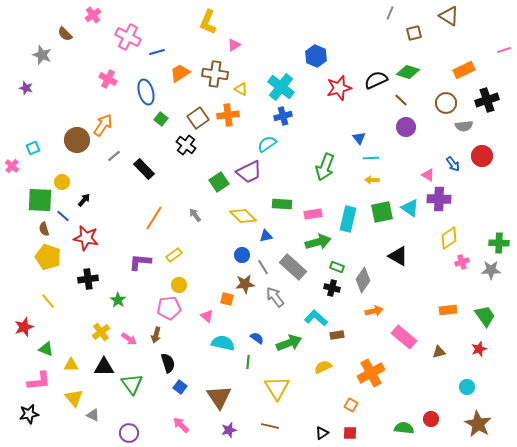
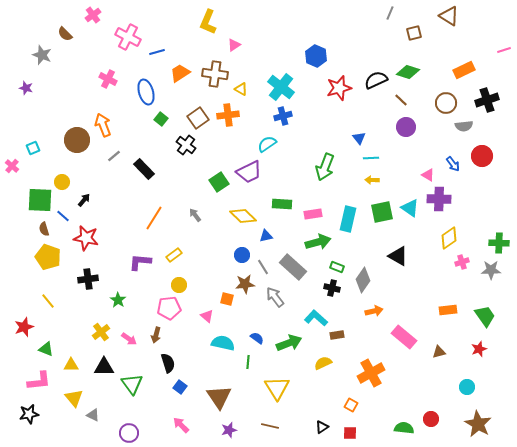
orange arrow at (103, 125): rotated 55 degrees counterclockwise
yellow semicircle at (323, 367): moved 4 px up
black triangle at (322, 433): moved 6 px up
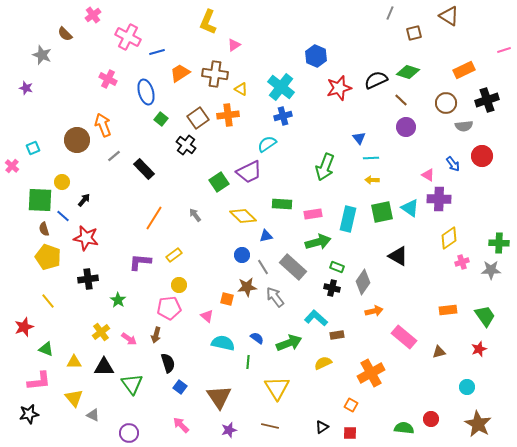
gray diamond at (363, 280): moved 2 px down
brown star at (245, 284): moved 2 px right, 3 px down
yellow triangle at (71, 365): moved 3 px right, 3 px up
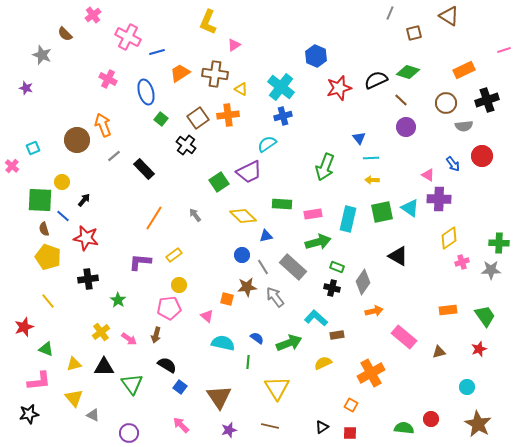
yellow triangle at (74, 362): moved 2 px down; rotated 14 degrees counterclockwise
black semicircle at (168, 363): moved 1 px left, 2 px down; rotated 42 degrees counterclockwise
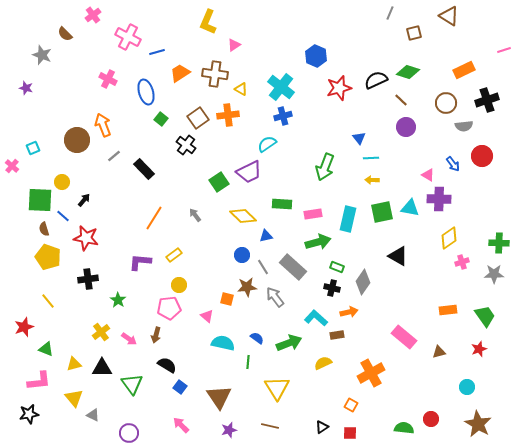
cyan triangle at (410, 208): rotated 24 degrees counterclockwise
gray star at (491, 270): moved 3 px right, 4 px down
orange arrow at (374, 311): moved 25 px left, 1 px down
black triangle at (104, 367): moved 2 px left, 1 px down
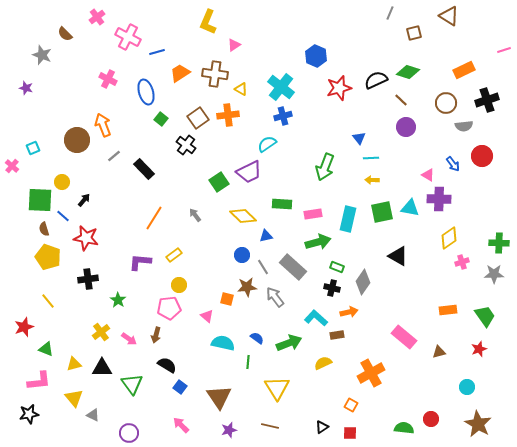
pink cross at (93, 15): moved 4 px right, 2 px down
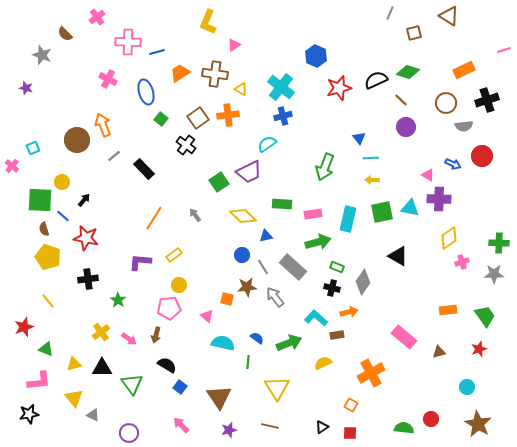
pink cross at (128, 37): moved 5 px down; rotated 25 degrees counterclockwise
blue arrow at (453, 164): rotated 28 degrees counterclockwise
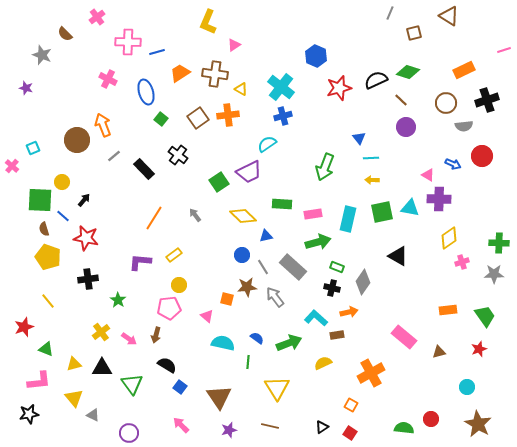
black cross at (186, 145): moved 8 px left, 10 px down
red square at (350, 433): rotated 32 degrees clockwise
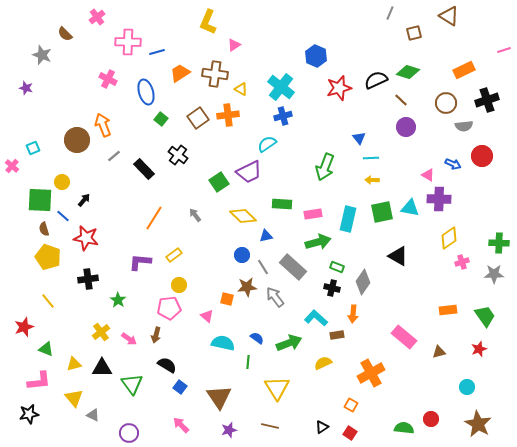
orange arrow at (349, 312): moved 4 px right, 2 px down; rotated 108 degrees clockwise
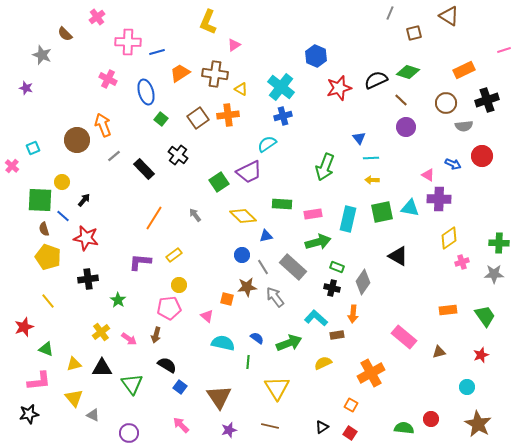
red star at (479, 349): moved 2 px right, 6 px down
